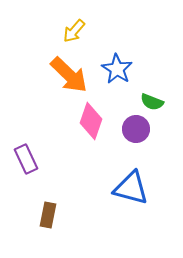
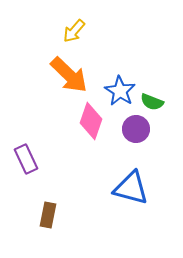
blue star: moved 3 px right, 22 px down
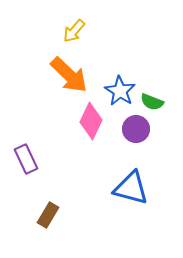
pink diamond: rotated 6 degrees clockwise
brown rectangle: rotated 20 degrees clockwise
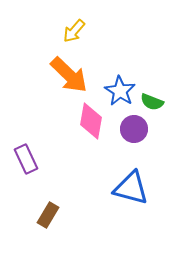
pink diamond: rotated 15 degrees counterclockwise
purple circle: moved 2 px left
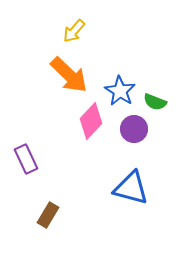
green semicircle: moved 3 px right
pink diamond: rotated 33 degrees clockwise
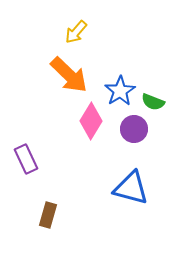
yellow arrow: moved 2 px right, 1 px down
blue star: rotated 8 degrees clockwise
green semicircle: moved 2 px left
pink diamond: rotated 12 degrees counterclockwise
brown rectangle: rotated 15 degrees counterclockwise
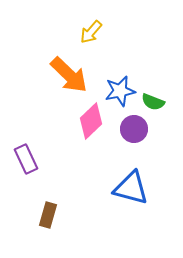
yellow arrow: moved 15 px right
blue star: rotated 20 degrees clockwise
pink diamond: rotated 15 degrees clockwise
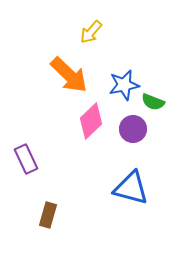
blue star: moved 4 px right, 6 px up
purple circle: moved 1 px left
